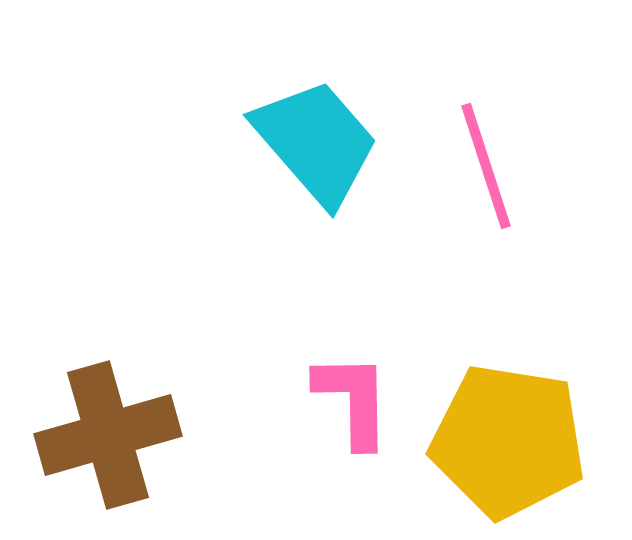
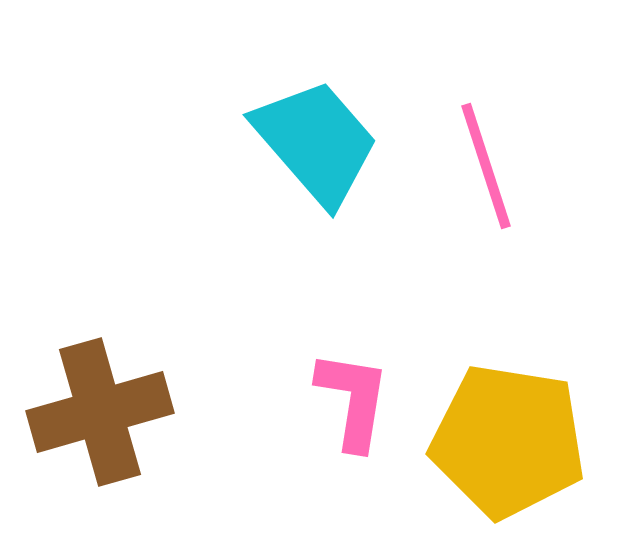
pink L-shape: rotated 10 degrees clockwise
brown cross: moved 8 px left, 23 px up
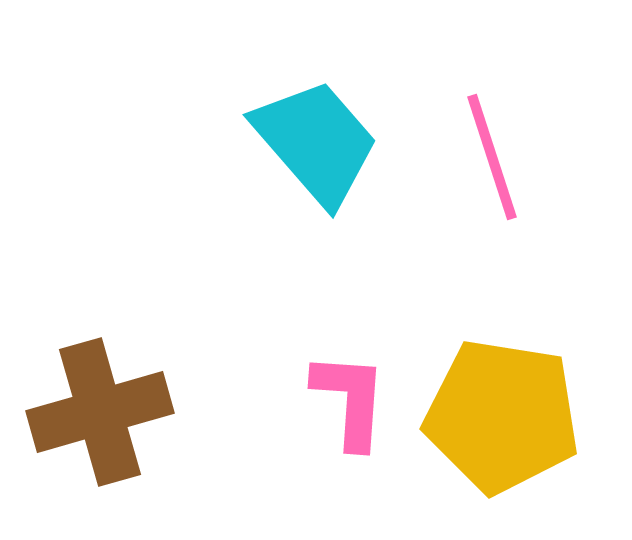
pink line: moved 6 px right, 9 px up
pink L-shape: moved 3 px left; rotated 5 degrees counterclockwise
yellow pentagon: moved 6 px left, 25 px up
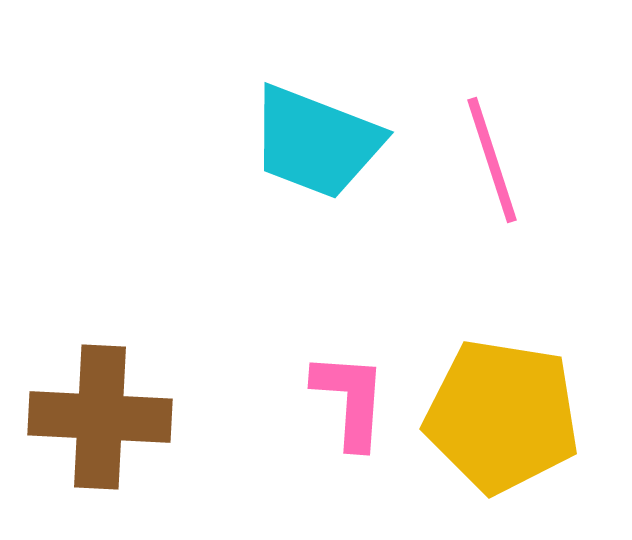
cyan trapezoid: rotated 152 degrees clockwise
pink line: moved 3 px down
brown cross: moved 5 px down; rotated 19 degrees clockwise
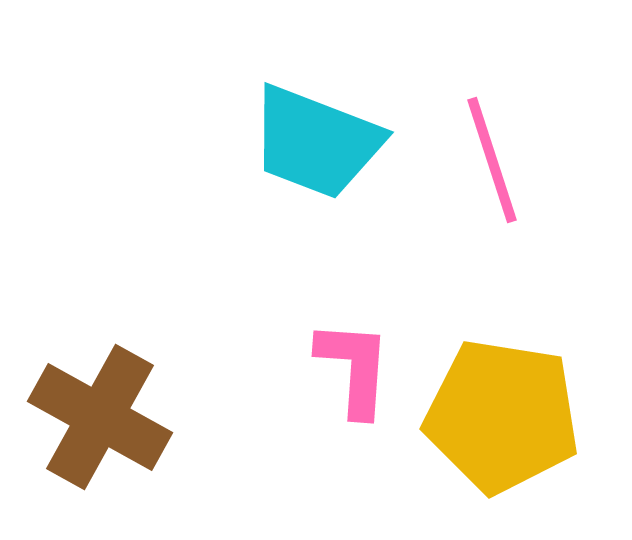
pink L-shape: moved 4 px right, 32 px up
brown cross: rotated 26 degrees clockwise
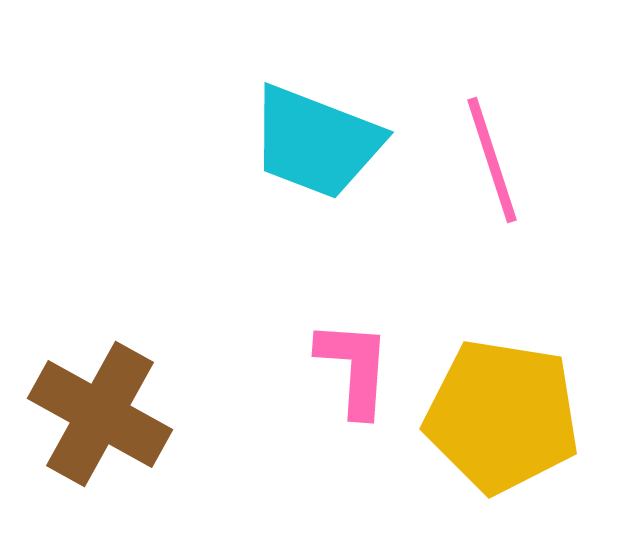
brown cross: moved 3 px up
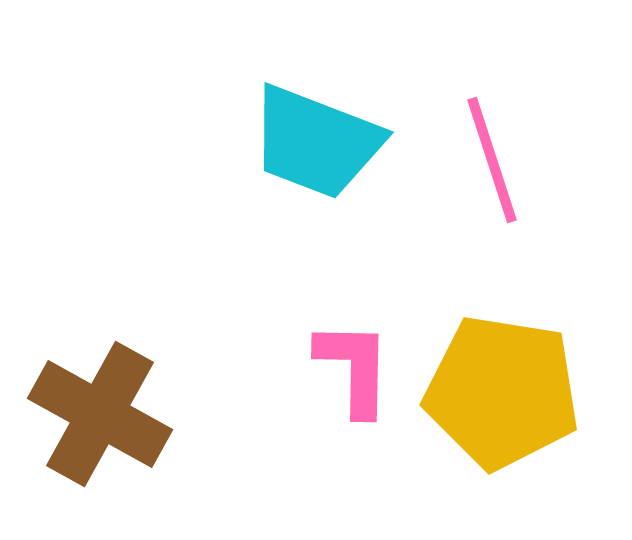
pink L-shape: rotated 3 degrees counterclockwise
yellow pentagon: moved 24 px up
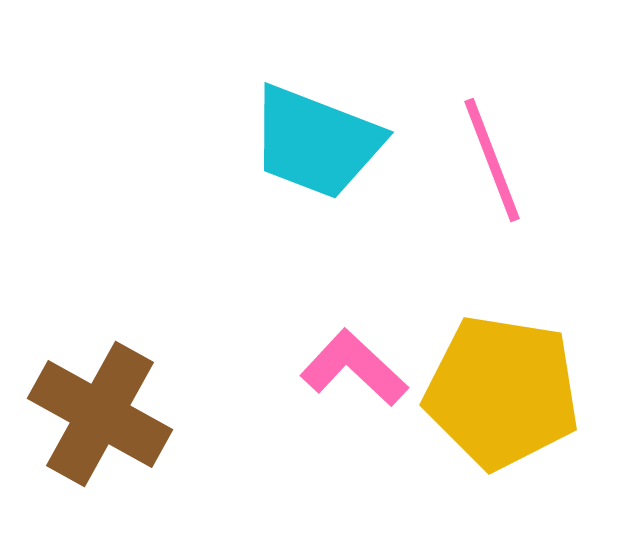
pink line: rotated 3 degrees counterclockwise
pink L-shape: rotated 48 degrees counterclockwise
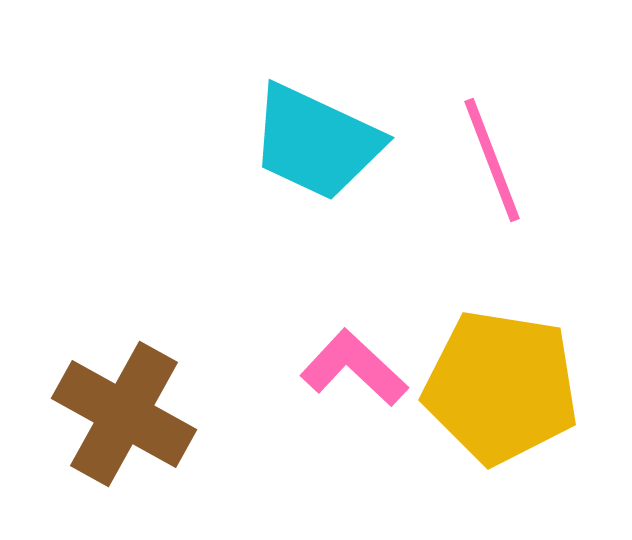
cyan trapezoid: rotated 4 degrees clockwise
yellow pentagon: moved 1 px left, 5 px up
brown cross: moved 24 px right
